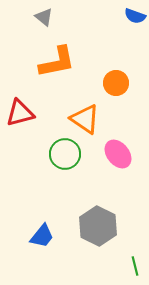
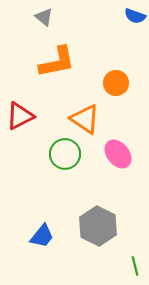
red triangle: moved 3 px down; rotated 12 degrees counterclockwise
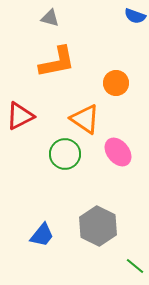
gray triangle: moved 6 px right, 1 px down; rotated 24 degrees counterclockwise
pink ellipse: moved 2 px up
blue trapezoid: moved 1 px up
green line: rotated 36 degrees counterclockwise
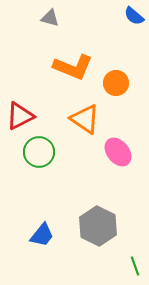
blue semicircle: moved 1 px left; rotated 20 degrees clockwise
orange L-shape: moved 16 px right, 5 px down; rotated 33 degrees clockwise
green circle: moved 26 px left, 2 px up
green line: rotated 30 degrees clockwise
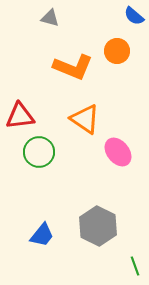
orange circle: moved 1 px right, 32 px up
red triangle: rotated 20 degrees clockwise
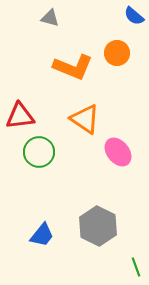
orange circle: moved 2 px down
green line: moved 1 px right, 1 px down
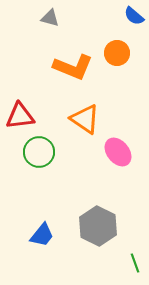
green line: moved 1 px left, 4 px up
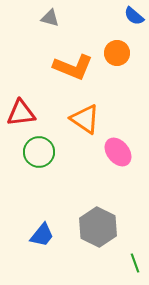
red triangle: moved 1 px right, 3 px up
gray hexagon: moved 1 px down
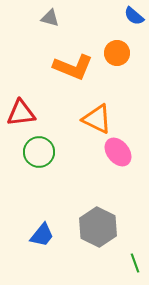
orange triangle: moved 12 px right; rotated 8 degrees counterclockwise
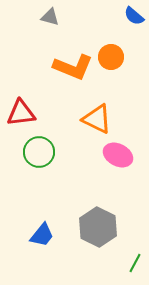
gray triangle: moved 1 px up
orange circle: moved 6 px left, 4 px down
pink ellipse: moved 3 px down; rotated 24 degrees counterclockwise
green line: rotated 48 degrees clockwise
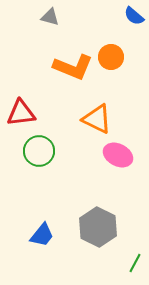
green circle: moved 1 px up
